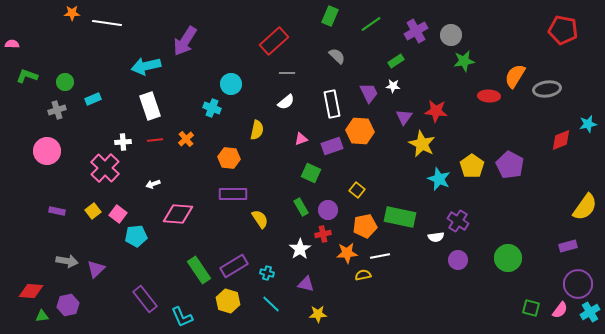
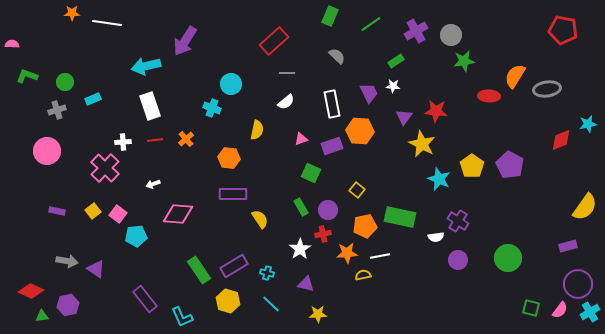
purple triangle at (96, 269): rotated 42 degrees counterclockwise
red diamond at (31, 291): rotated 20 degrees clockwise
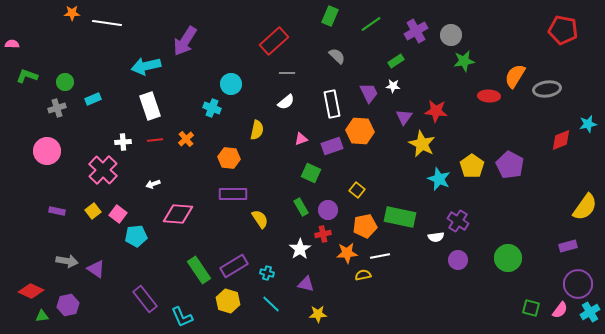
gray cross at (57, 110): moved 2 px up
pink cross at (105, 168): moved 2 px left, 2 px down
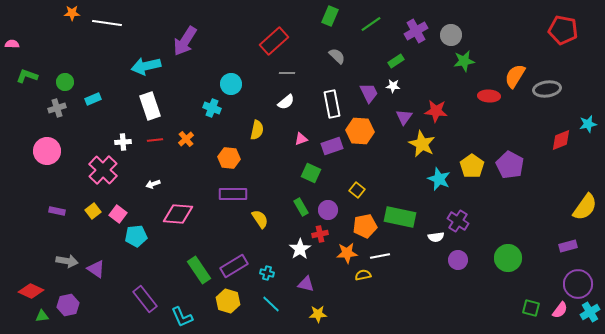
red cross at (323, 234): moved 3 px left
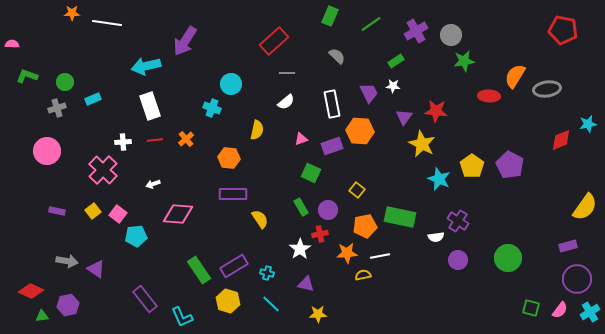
purple circle at (578, 284): moved 1 px left, 5 px up
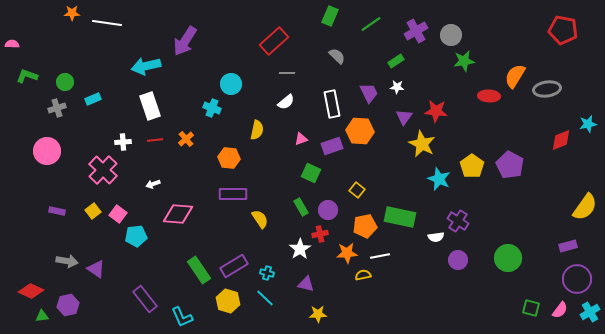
white star at (393, 86): moved 4 px right, 1 px down
cyan line at (271, 304): moved 6 px left, 6 px up
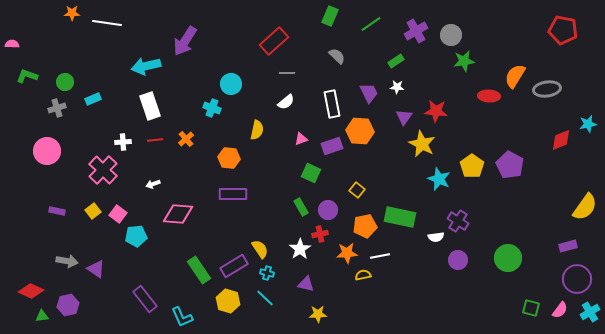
yellow semicircle at (260, 219): moved 30 px down
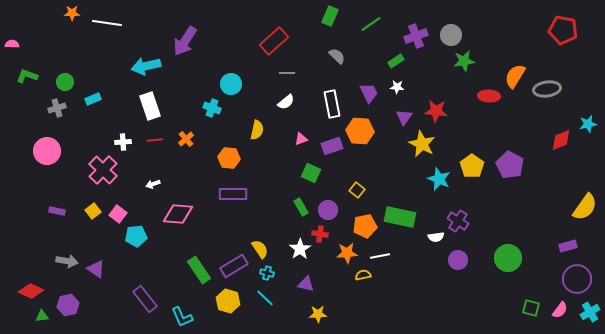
purple cross at (416, 31): moved 5 px down; rotated 10 degrees clockwise
red cross at (320, 234): rotated 21 degrees clockwise
